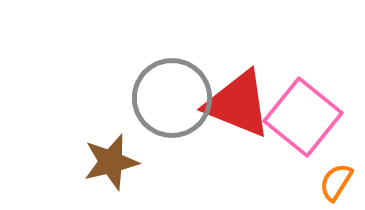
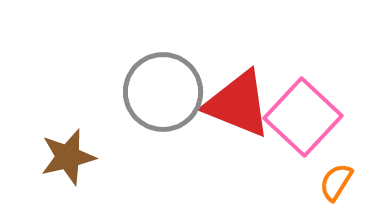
gray circle: moved 9 px left, 6 px up
pink square: rotated 4 degrees clockwise
brown star: moved 43 px left, 5 px up
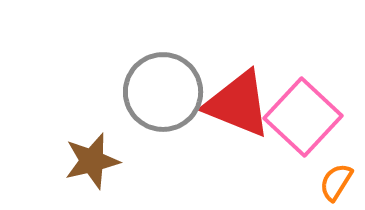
brown star: moved 24 px right, 4 px down
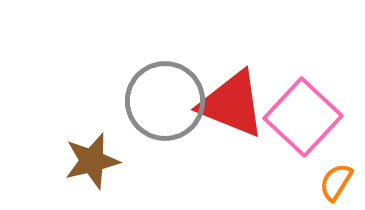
gray circle: moved 2 px right, 9 px down
red triangle: moved 6 px left
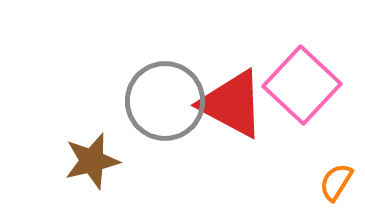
red triangle: rotated 6 degrees clockwise
pink square: moved 1 px left, 32 px up
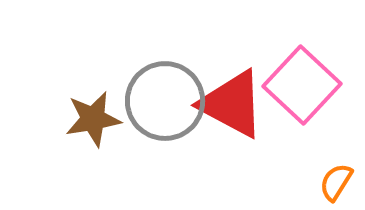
brown star: moved 1 px right, 42 px up; rotated 4 degrees clockwise
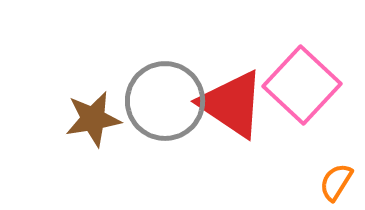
red triangle: rotated 6 degrees clockwise
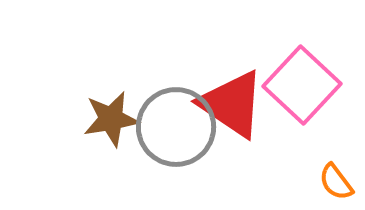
gray circle: moved 11 px right, 26 px down
brown star: moved 18 px right
orange semicircle: rotated 69 degrees counterclockwise
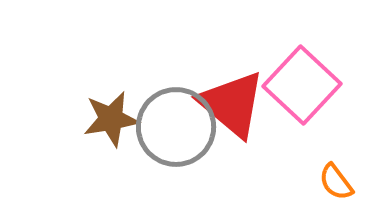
red triangle: rotated 6 degrees clockwise
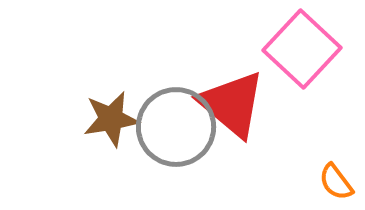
pink square: moved 36 px up
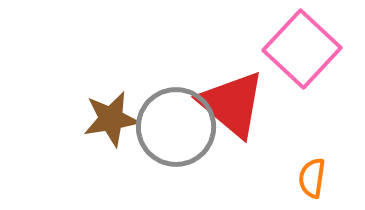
orange semicircle: moved 24 px left, 4 px up; rotated 45 degrees clockwise
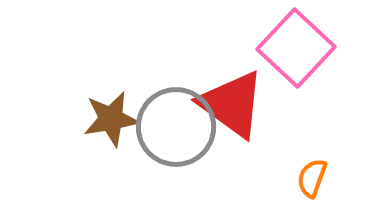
pink square: moved 6 px left, 1 px up
red triangle: rotated 4 degrees counterclockwise
orange semicircle: rotated 12 degrees clockwise
